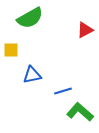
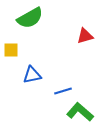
red triangle: moved 6 px down; rotated 12 degrees clockwise
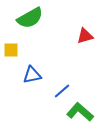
blue line: moved 1 px left; rotated 24 degrees counterclockwise
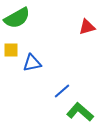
green semicircle: moved 13 px left
red triangle: moved 2 px right, 9 px up
blue triangle: moved 12 px up
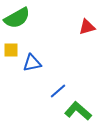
blue line: moved 4 px left
green L-shape: moved 2 px left, 1 px up
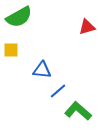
green semicircle: moved 2 px right, 1 px up
blue triangle: moved 10 px right, 7 px down; rotated 18 degrees clockwise
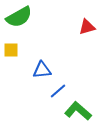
blue triangle: rotated 12 degrees counterclockwise
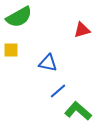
red triangle: moved 5 px left, 3 px down
blue triangle: moved 6 px right, 7 px up; rotated 18 degrees clockwise
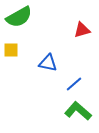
blue line: moved 16 px right, 7 px up
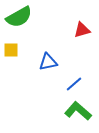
blue triangle: moved 1 px up; rotated 24 degrees counterclockwise
